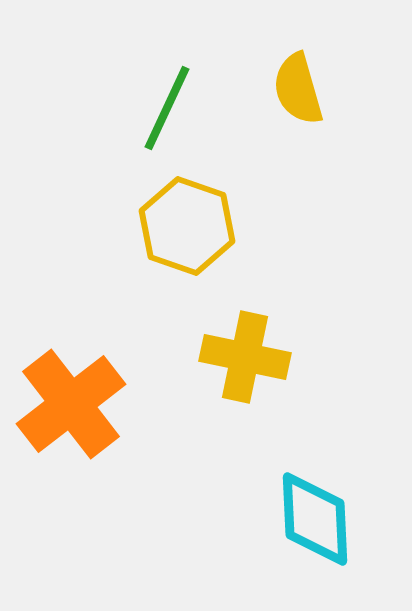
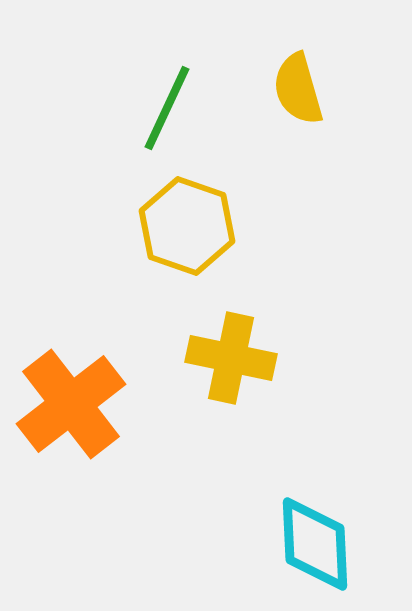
yellow cross: moved 14 px left, 1 px down
cyan diamond: moved 25 px down
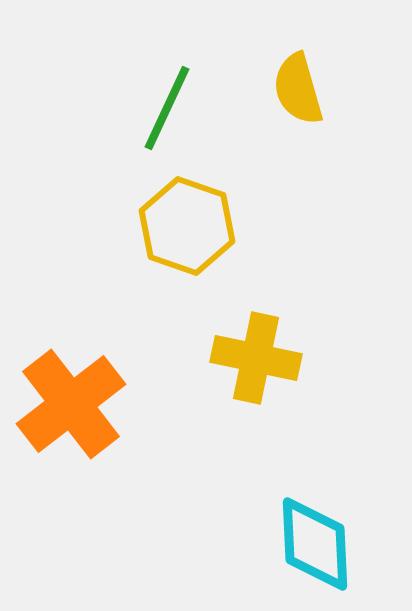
yellow cross: moved 25 px right
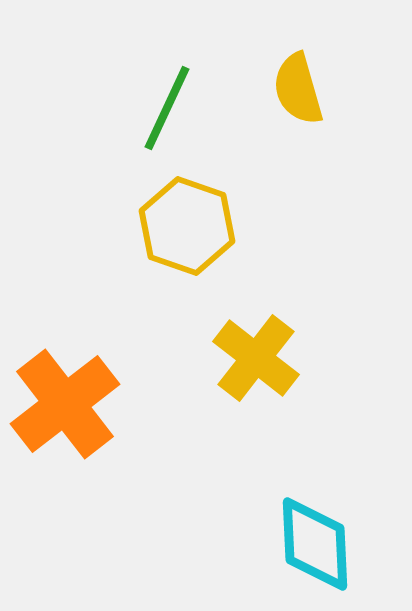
yellow cross: rotated 26 degrees clockwise
orange cross: moved 6 px left
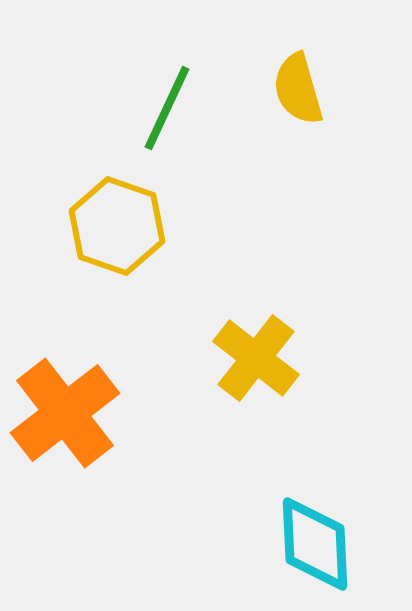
yellow hexagon: moved 70 px left
orange cross: moved 9 px down
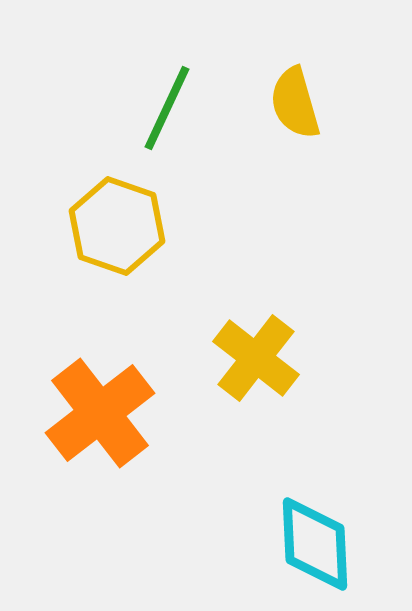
yellow semicircle: moved 3 px left, 14 px down
orange cross: moved 35 px right
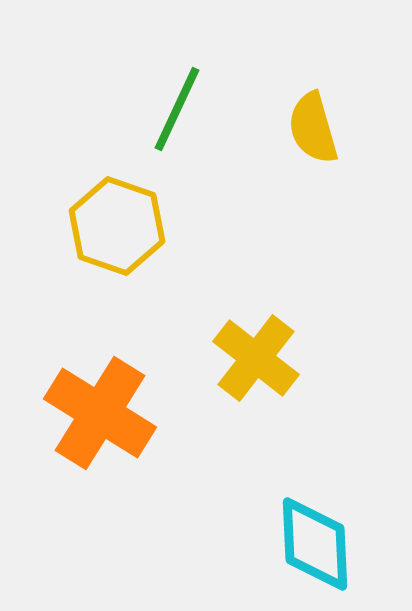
yellow semicircle: moved 18 px right, 25 px down
green line: moved 10 px right, 1 px down
orange cross: rotated 20 degrees counterclockwise
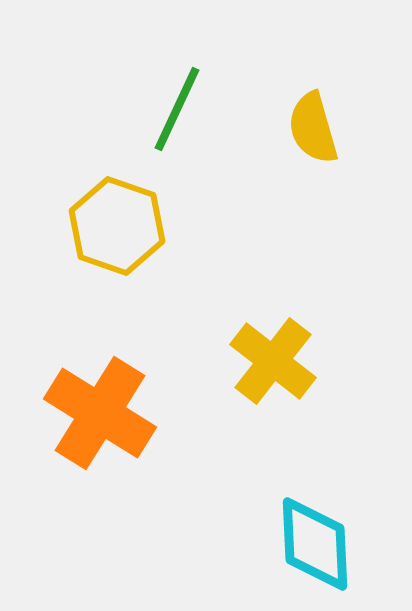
yellow cross: moved 17 px right, 3 px down
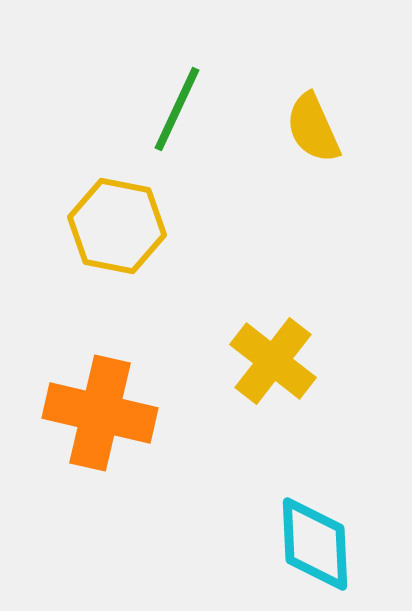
yellow semicircle: rotated 8 degrees counterclockwise
yellow hexagon: rotated 8 degrees counterclockwise
orange cross: rotated 19 degrees counterclockwise
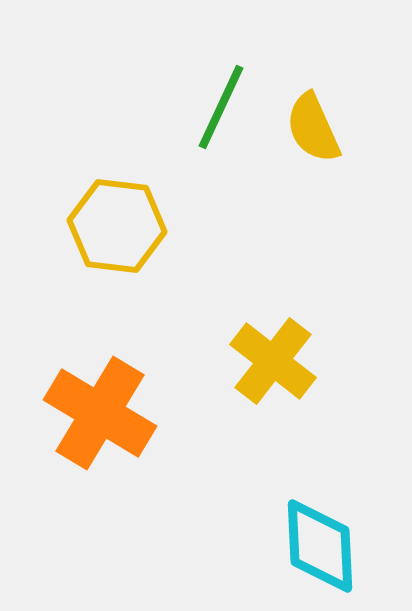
green line: moved 44 px right, 2 px up
yellow hexagon: rotated 4 degrees counterclockwise
orange cross: rotated 18 degrees clockwise
cyan diamond: moved 5 px right, 2 px down
